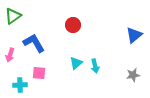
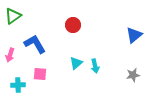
blue L-shape: moved 1 px right, 1 px down
pink square: moved 1 px right, 1 px down
cyan cross: moved 2 px left
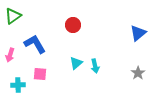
blue triangle: moved 4 px right, 2 px up
gray star: moved 5 px right, 2 px up; rotated 24 degrees counterclockwise
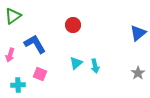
pink square: rotated 16 degrees clockwise
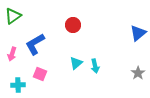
blue L-shape: rotated 90 degrees counterclockwise
pink arrow: moved 2 px right, 1 px up
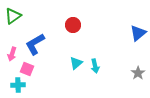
pink square: moved 13 px left, 5 px up
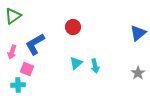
red circle: moved 2 px down
pink arrow: moved 2 px up
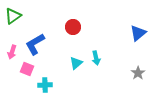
cyan arrow: moved 1 px right, 8 px up
cyan cross: moved 27 px right
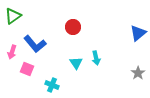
blue L-shape: rotated 100 degrees counterclockwise
cyan triangle: rotated 24 degrees counterclockwise
cyan cross: moved 7 px right; rotated 24 degrees clockwise
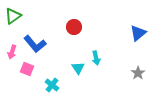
red circle: moved 1 px right
cyan triangle: moved 2 px right, 5 px down
cyan cross: rotated 16 degrees clockwise
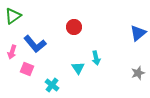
gray star: rotated 16 degrees clockwise
